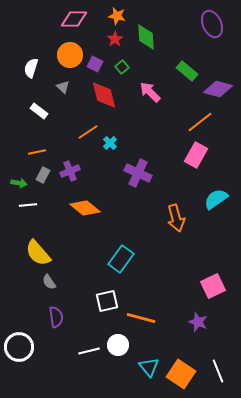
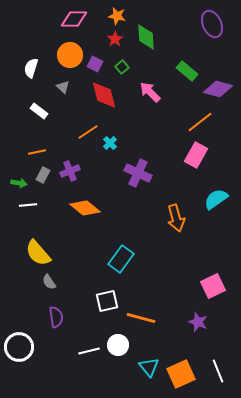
orange square at (181, 374): rotated 32 degrees clockwise
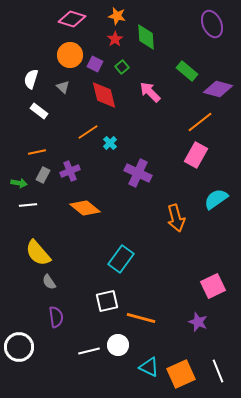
pink diamond at (74, 19): moved 2 px left; rotated 16 degrees clockwise
white semicircle at (31, 68): moved 11 px down
cyan triangle at (149, 367): rotated 25 degrees counterclockwise
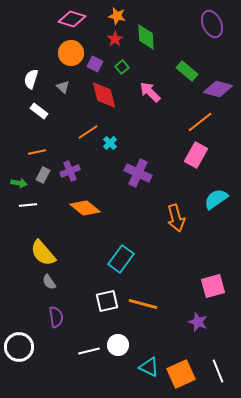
orange circle at (70, 55): moved 1 px right, 2 px up
yellow semicircle at (38, 253): moved 5 px right
pink square at (213, 286): rotated 10 degrees clockwise
orange line at (141, 318): moved 2 px right, 14 px up
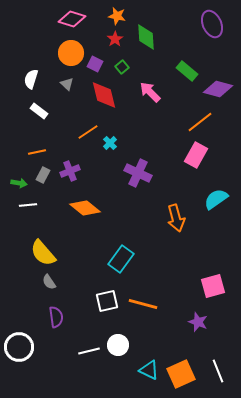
gray triangle at (63, 87): moved 4 px right, 3 px up
cyan triangle at (149, 367): moved 3 px down
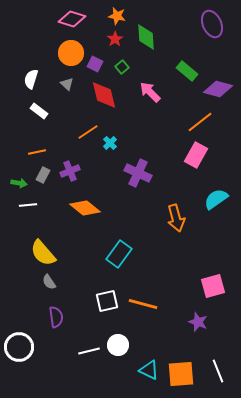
cyan rectangle at (121, 259): moved 2 px left, 5 px up
orange square at (181, 374): rotated 20 degrees clockwise
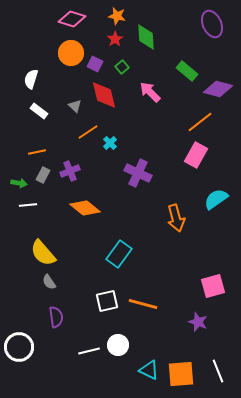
gray triangle at (67, 84): moved 8 px right, 22 px down
